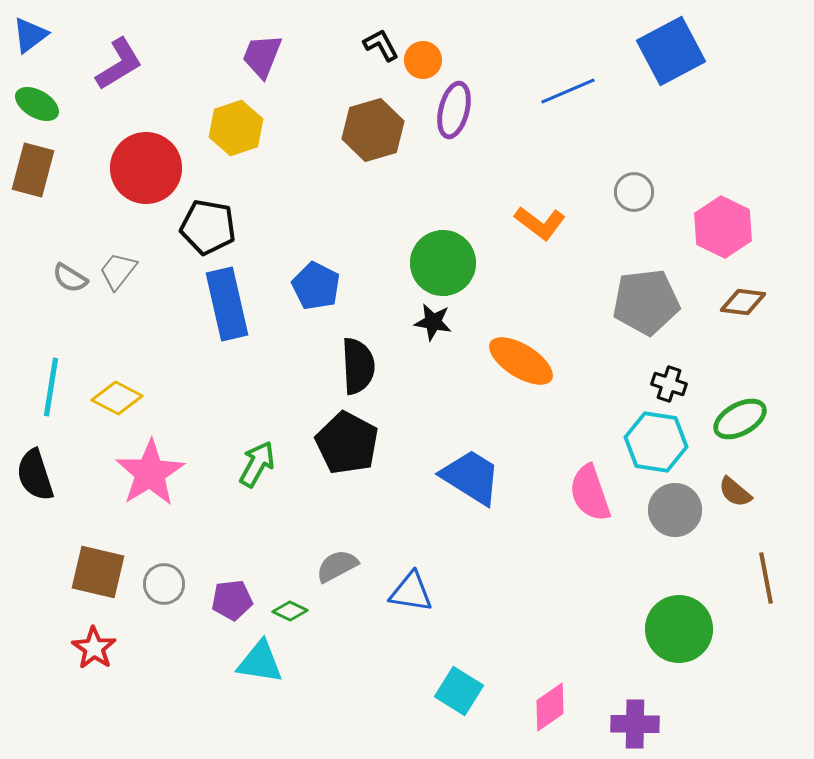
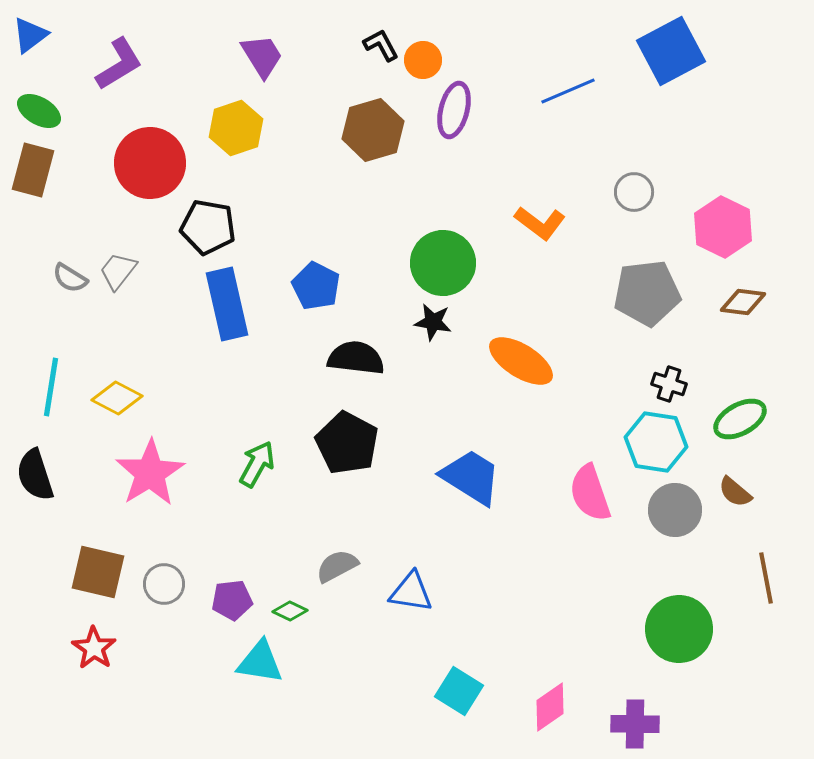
purple trapezoid at (262, 56): rotated 126 degrees clockwise
green ellipse at (37, 104): moved 2 px right, 7 px down
red circle at (146, 168): moved 4 px right, 5 px up
gray pentagon at (646, 302): moved 1 px right, 9 px up
black semicircle at (358, 366): moved 2 px left, 8 px up; rotated 80 degrees counterclockwise
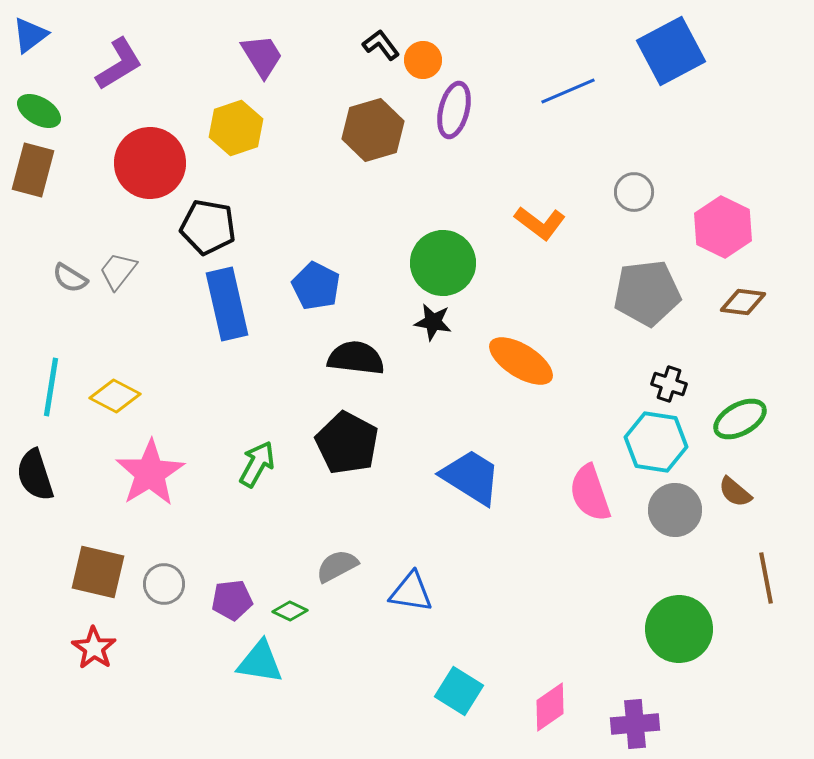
black L-shape at (381, 45): rotated 9 degrees counterclockwise
yellow diamond at (117, 398): moved 2 px left, 2 px up
purple cross at (635, 724): rotated 6 degrees counterclockwise
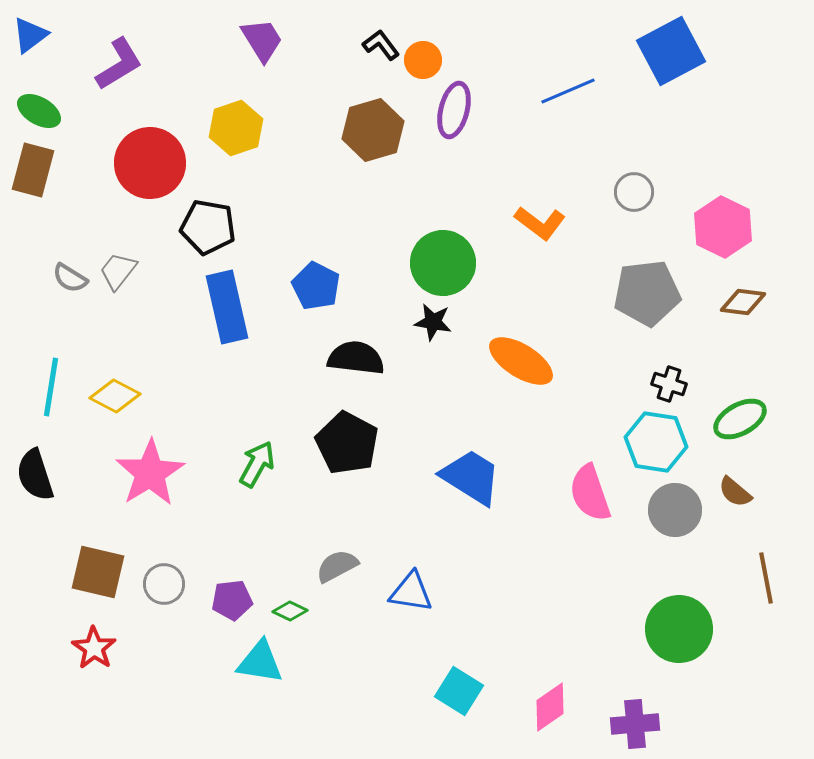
purple trapezoid at (262, 56): moved 16 px up
blue rectangle at (227, 304): moved 3 px down
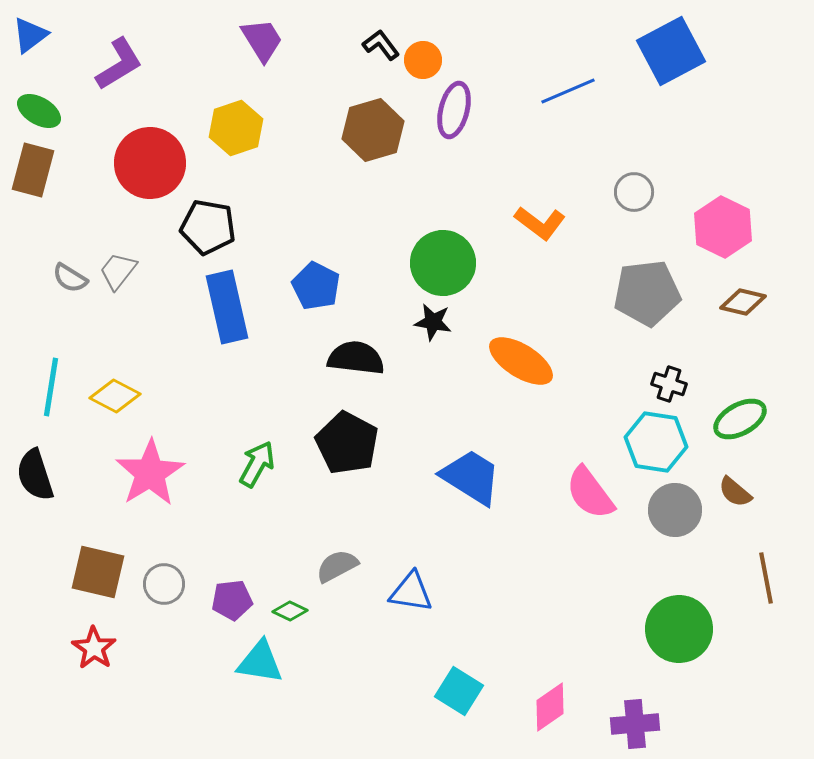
brown diamond at (743, 302): rotated 6 degrees clockwise
pink semicircle at (590, 493): rotated 18 degrees counterclockwise
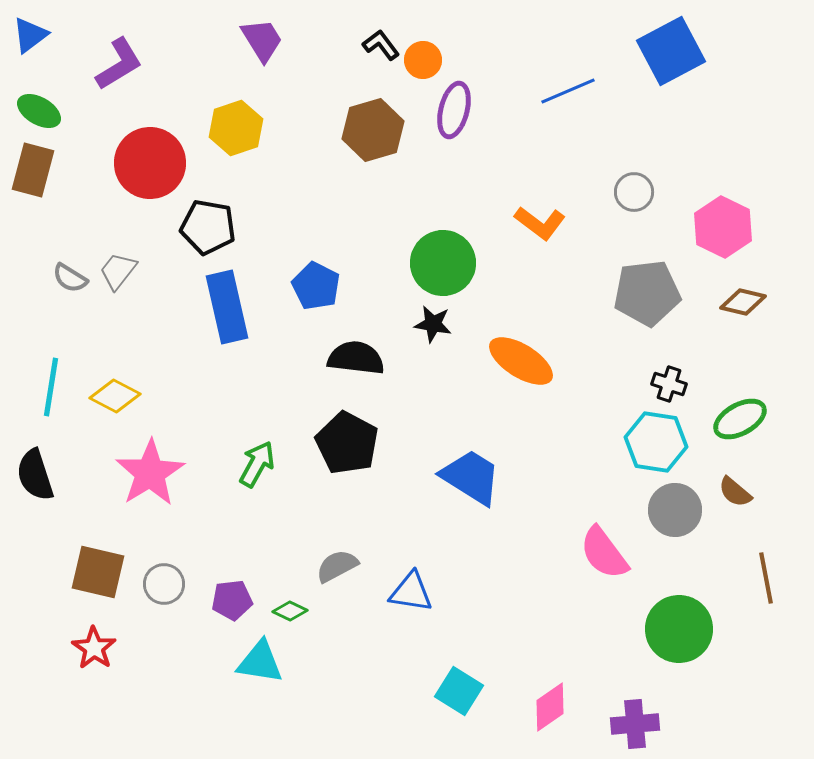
black star at (433, 322): moved 2 px down
pink semicircle at (590, 493): moved 14 px right, 60 px down
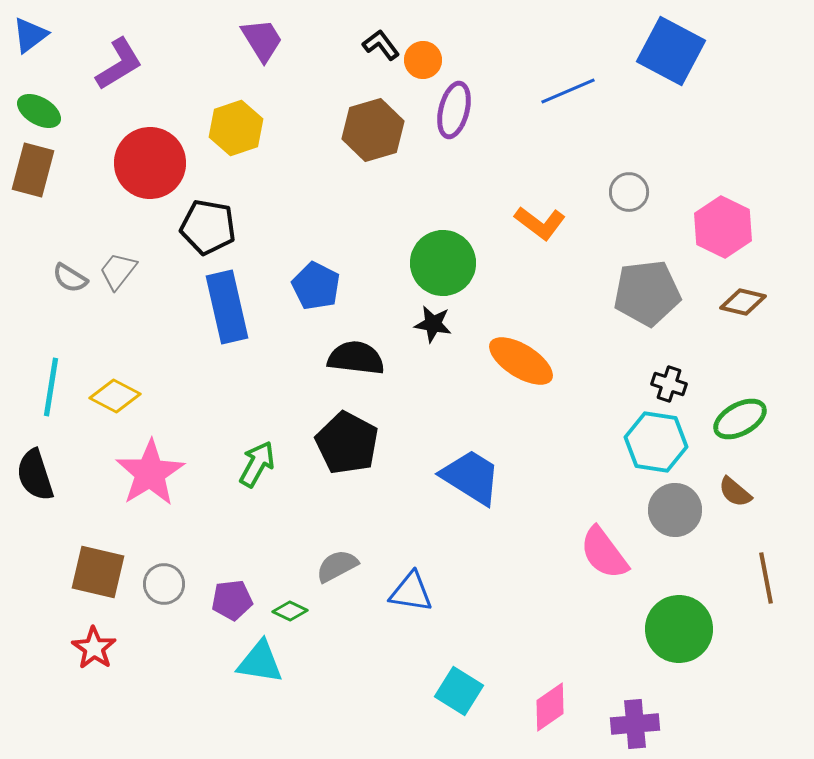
blue square at (671, 51): rotated 34 degrees counterclockwise
gray circle at (634, 192): moved 5 px left
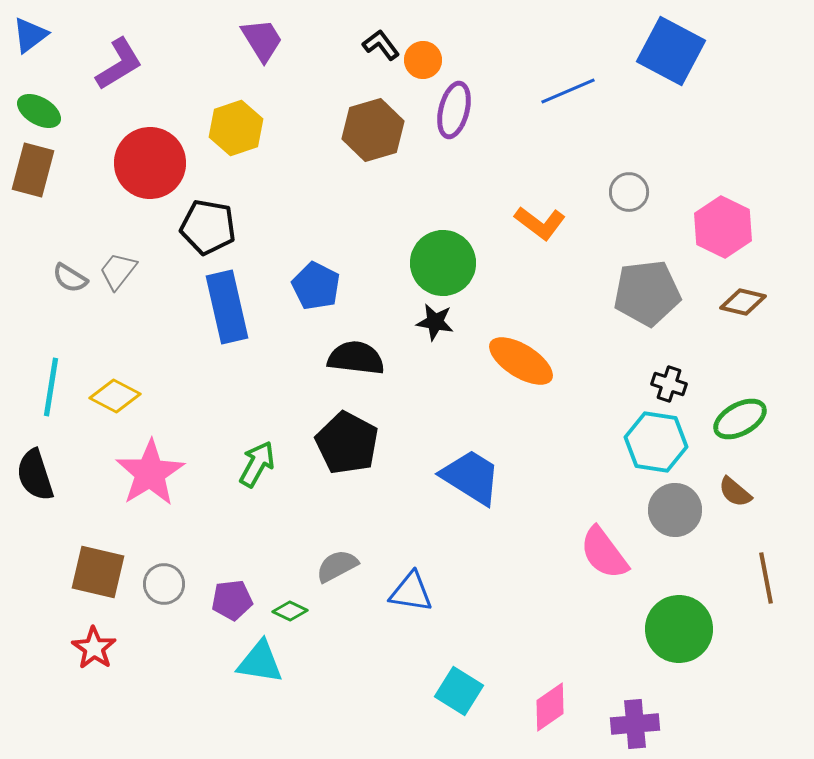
black star at (433, 324): moved 2 px right, 2 px up
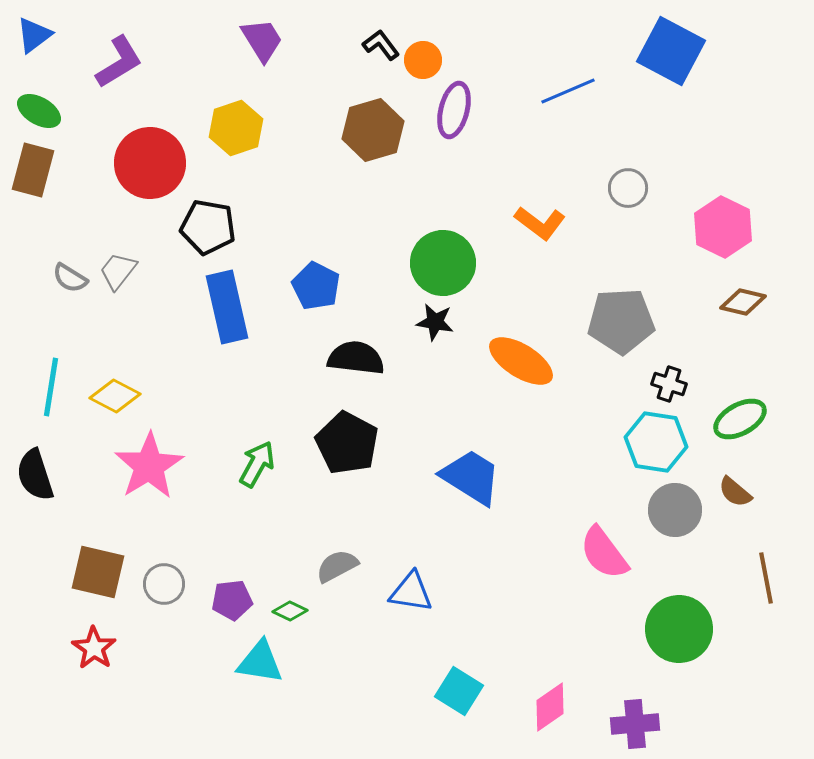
blue triangle at (30, 35): moved 4 px right
purple L-shape at (119, 64): moved 2 px up
gray circle at (629, 192): moved 1 px left, 4 px up
gray pentagon at (647, 293): moved 26 px left, 28 px down; rotated 4 degrees clockwise
pink star at (150, 473): moved 1 px left, 7 px up
